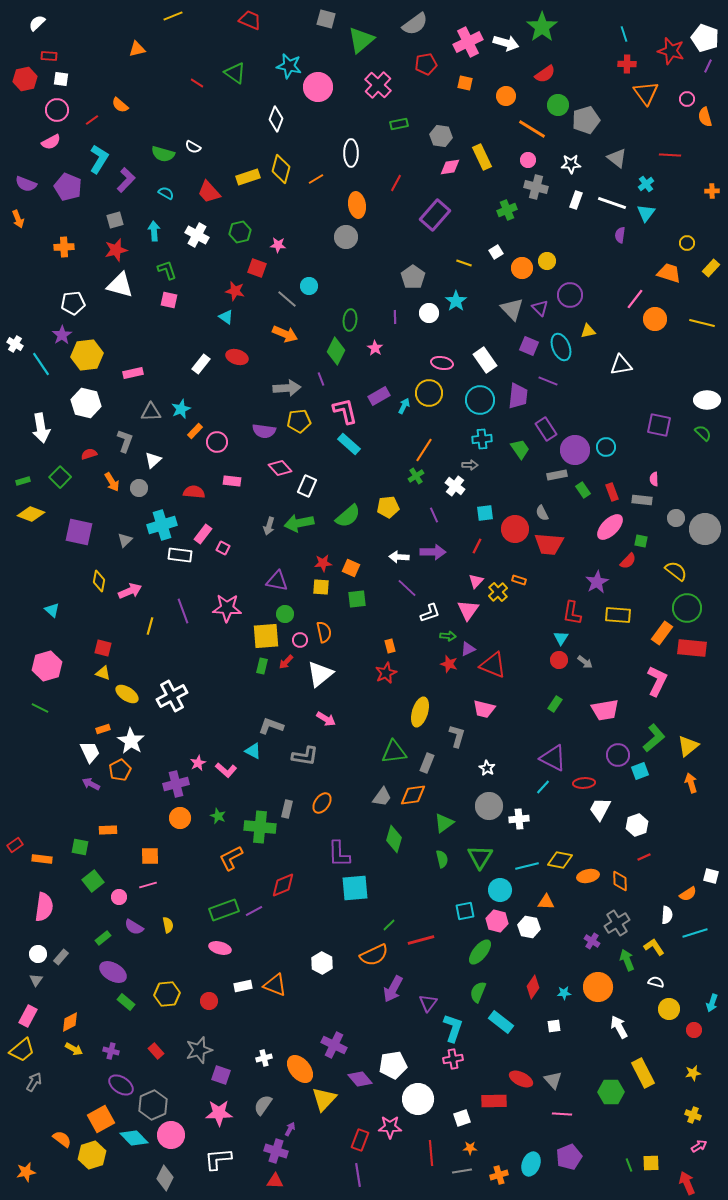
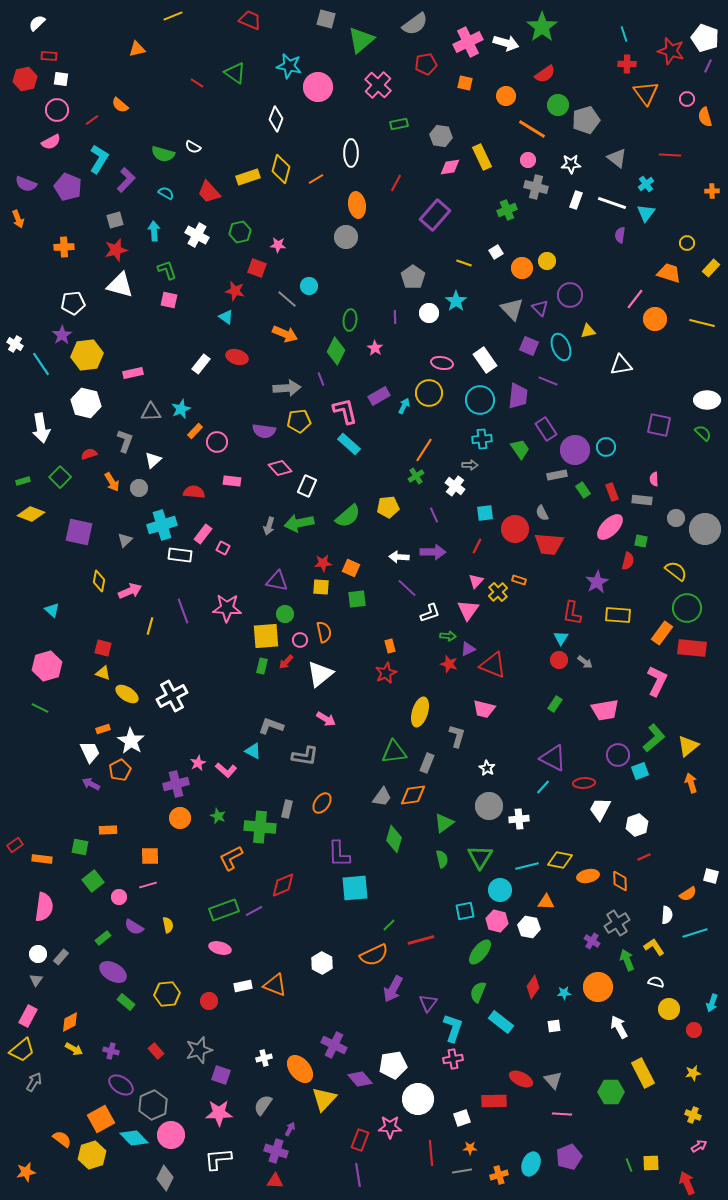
red semicircle at (628, 561): rotated 30 degrees counterclockwise
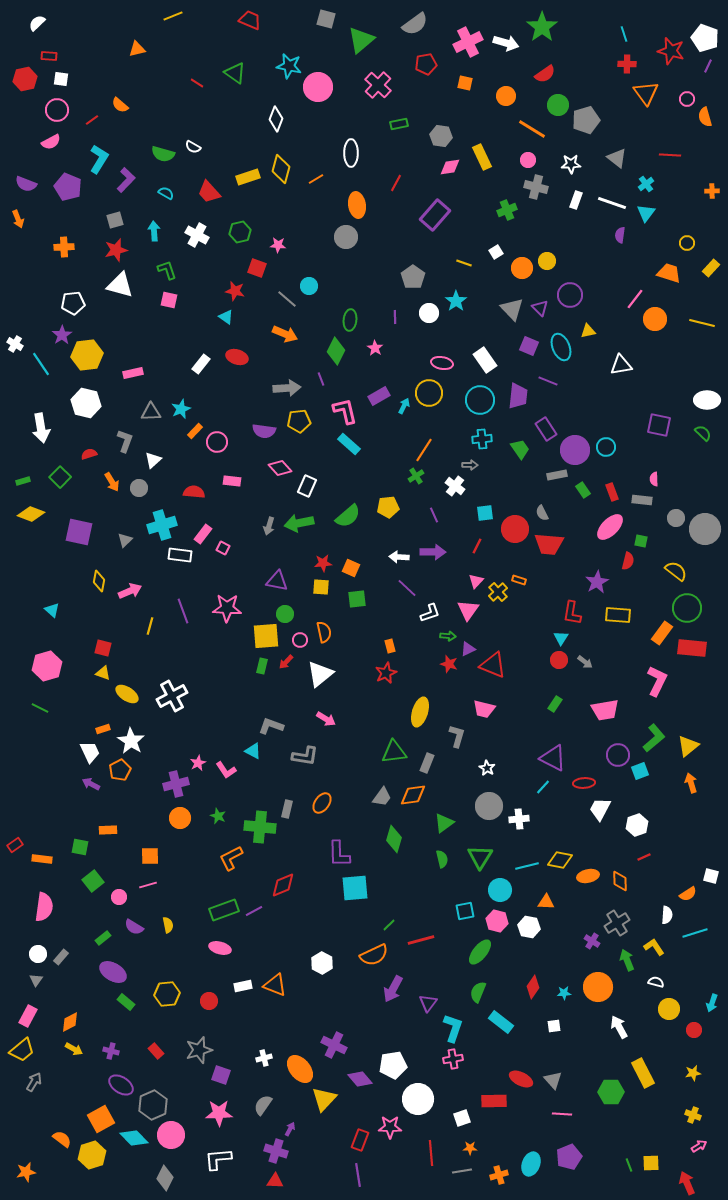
pink L-shape at (226, 770): rotated 15 degrees clockwise
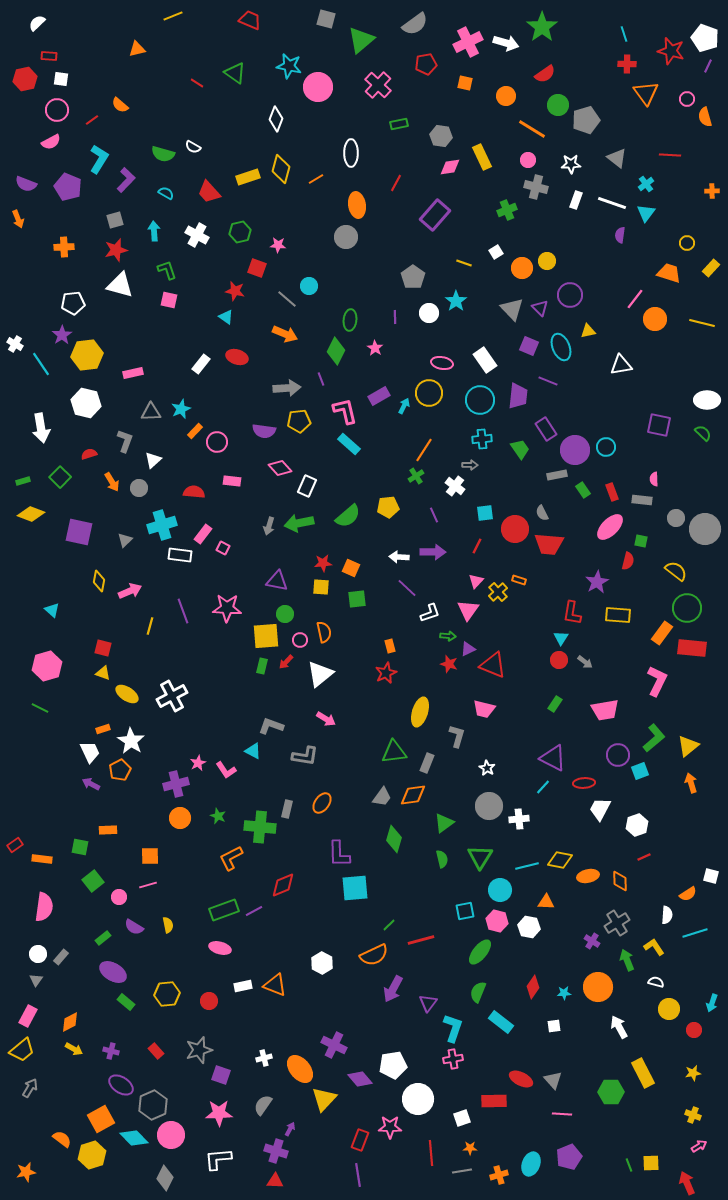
gray arrow at (34, 1082): moved 4 px left, 6 px down
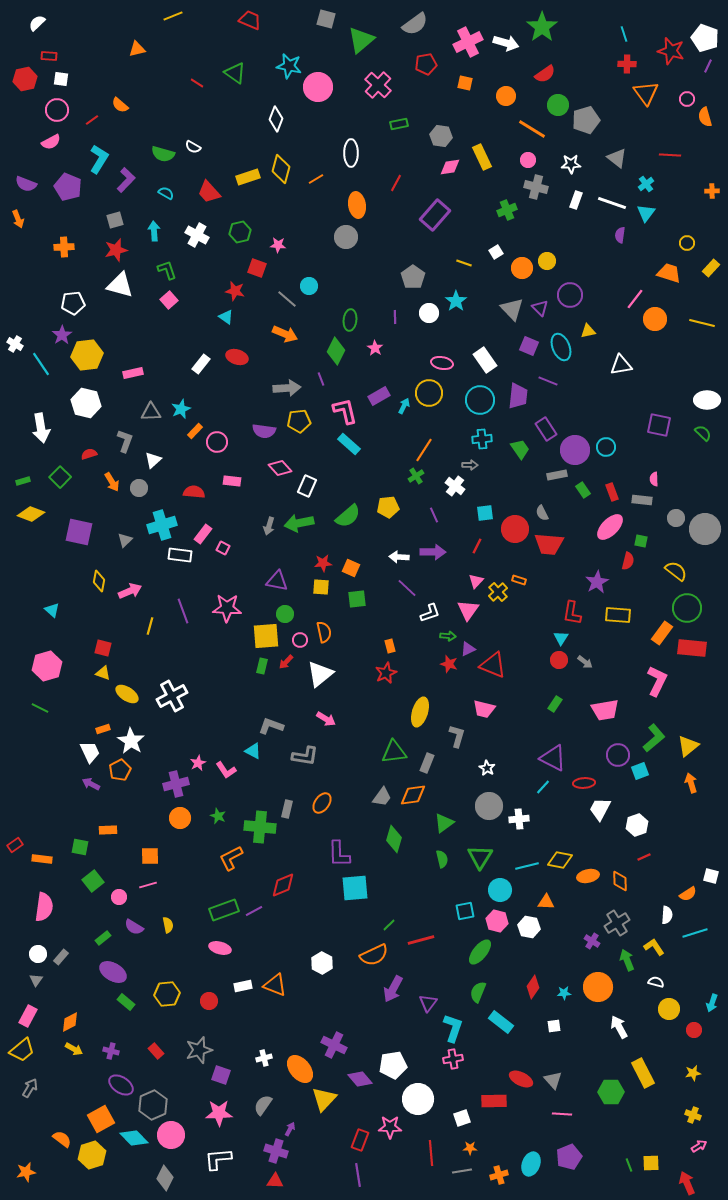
pink square at (169, 300): rotated 36 degrees clockwise
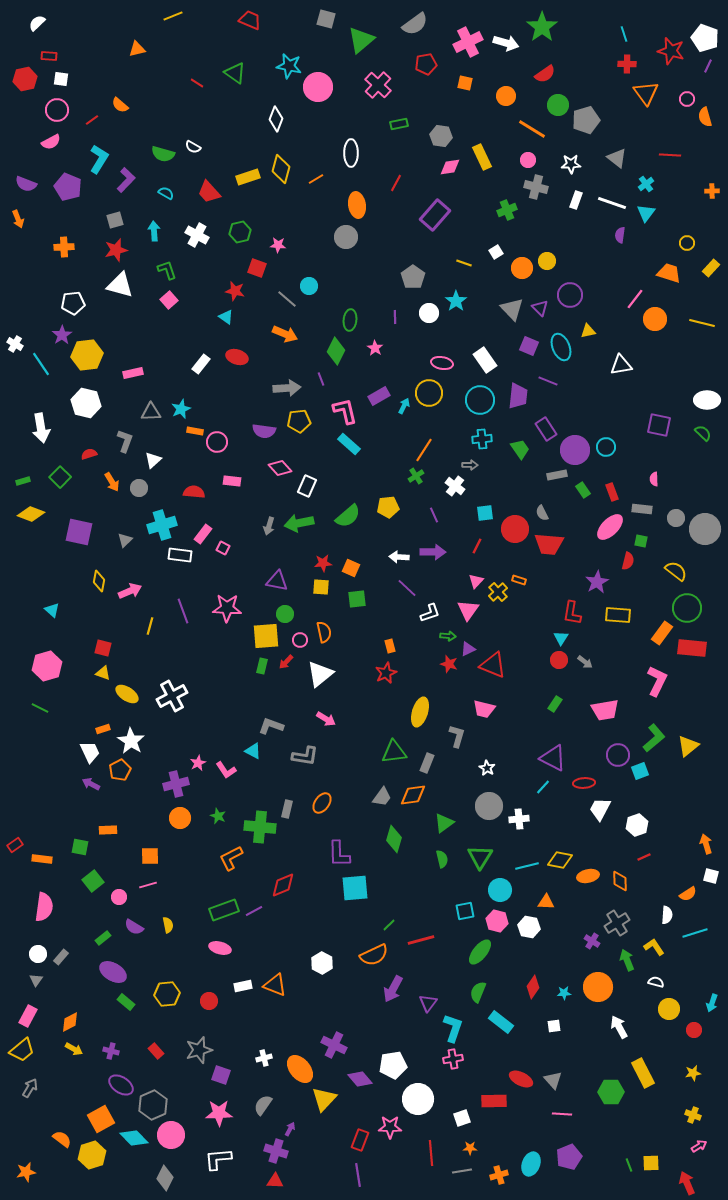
orange rectangle at (195, 431): rotated 56 degrees clockwise
gray rectangle at (642, 500): moved 9 px down
orange arrow at (691, 783): moved 15 px right, 61 px down
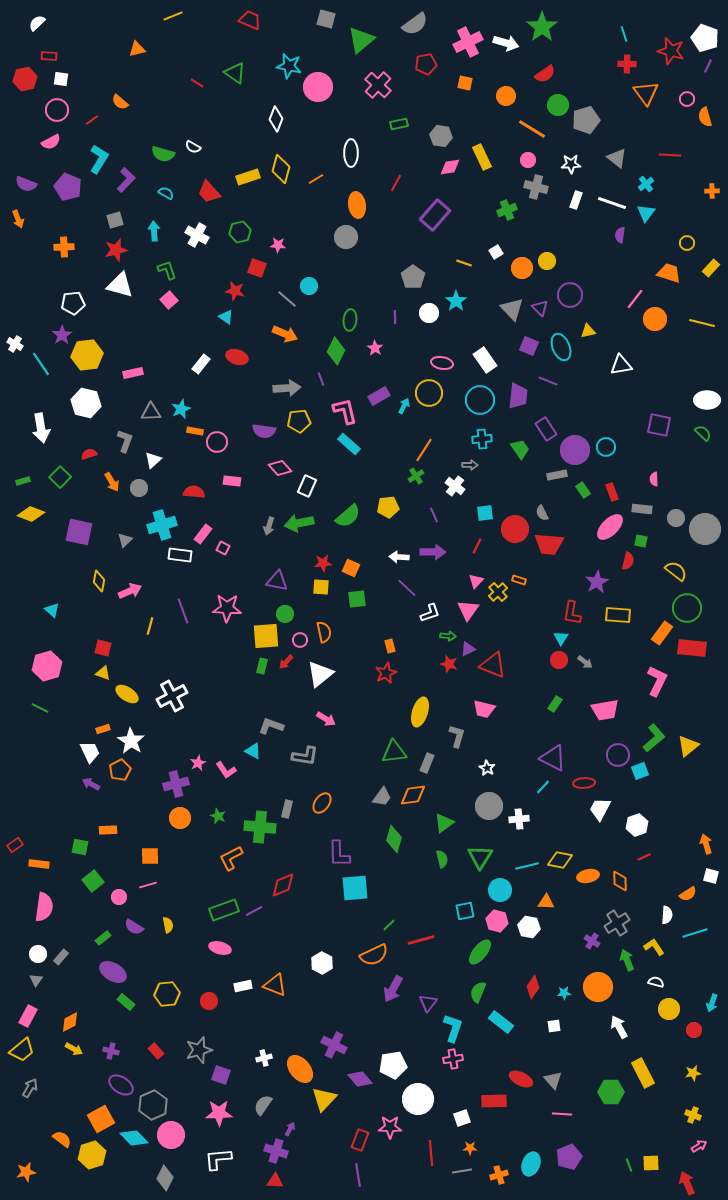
orange semicircle at (120, 105): moved 3 px up
orange rectangle at (42, 859): moved 3 px left, 5 px down
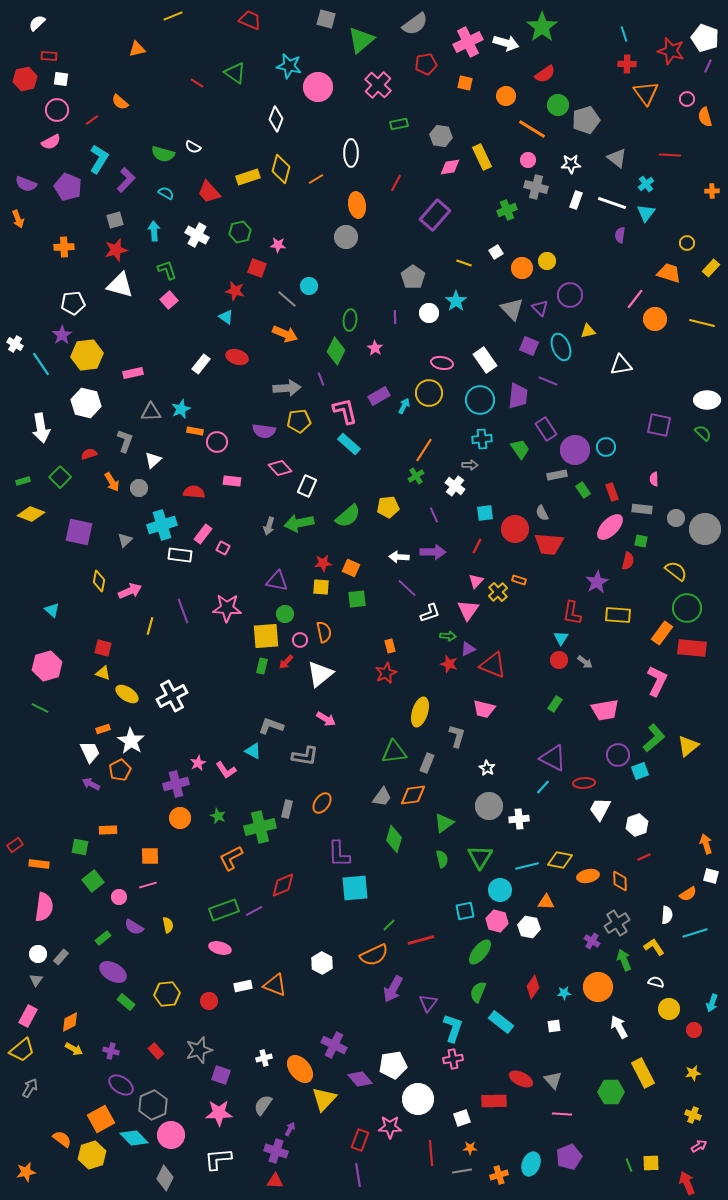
green cross at (260, 827): rotated 20 degrees counterclockwise
green arrow at (627, 960): moved 3 px left
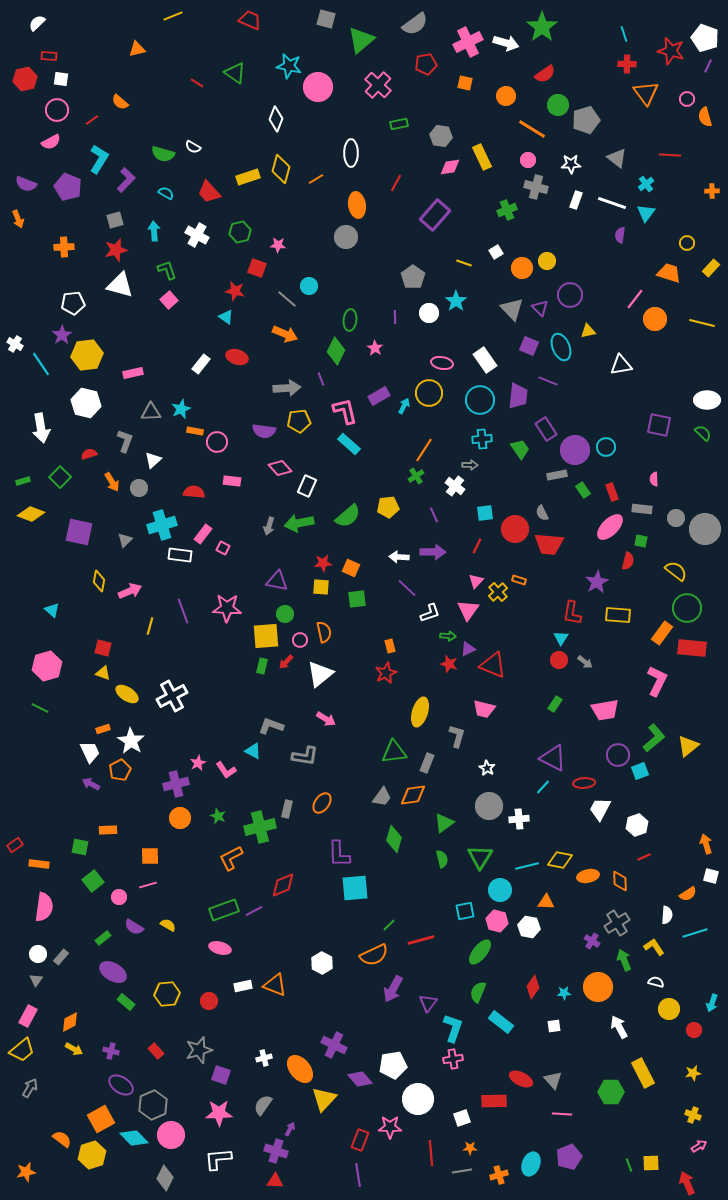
yellow semicircle at (168, 925): rotated 49 degrees counterclockwise
